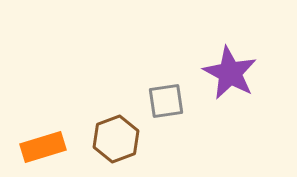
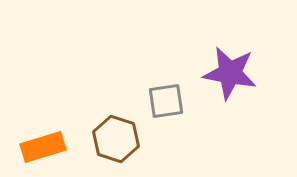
purple star: rotated 18 degrees counterclockwise
brown hexagon: rotated 21 degrees counterclockwise
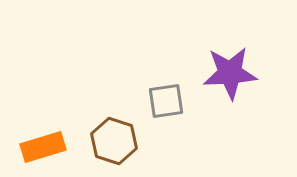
purple star: rotated 14 degrees counterclockwise
brown hexagon: moved 2 px left, 2 px down
